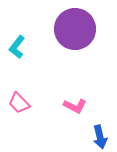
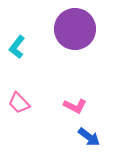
blue arrow: moved 11 px left; rotated 40 degrees counterclockwise
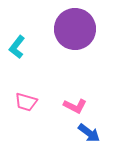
pink trapezoid: moved 7 px right, 1 px up; rotated 30 degrees counterclockwise
blue arrow: moved 4 px up
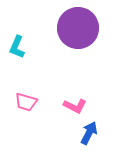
purple circle: moved 3 px right, 1 px up
cyan L-shape: rotated 15 degrees counterclockwise
blue arrow: rotated 100 degrees counterclockwise
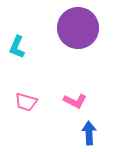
pink L-shape: moved 5 px up
blue arrow: rotated 30 degrees counterclockwise
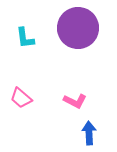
cyan L-shape: moved 8 px right, 9 px up; rotated 30 degrees counterclockwise
pink trapezoid: moved 5 px left, 4 px up; rotated 25 degrees clockwise
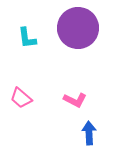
cyan L-shape: moved 2 px right
pink L-shape: moved 1 px up
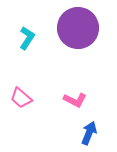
cyan L-shape: rotated 140 degrees counterclockwise
blue arrow: rotated 25 degrees clockwise
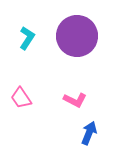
purple circle: moved 1 px left, 8 px down
pink trapezoid: rotated 15 degrees clockwise
